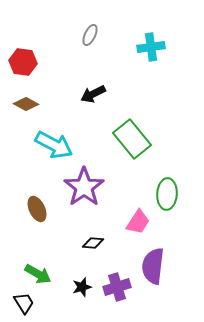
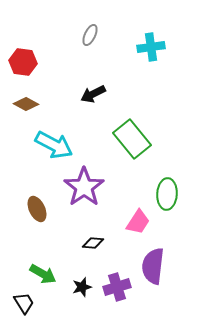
green arrow: moved 5 px right
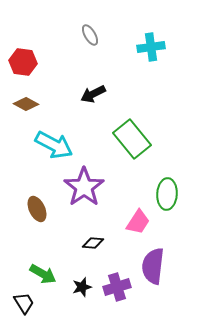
gray ellipse: rotated 55 degrees counterclockwise
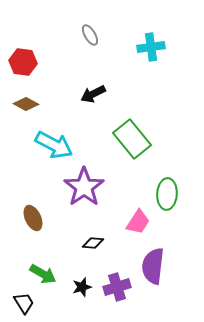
brown ellipse: moved 4 px left, 9 px down
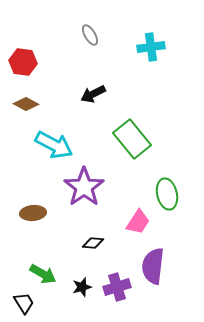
green ellipse: rotated 16 degrees counterclockwise
brown ellipse: moved 5 px up; rotated 70 degrees counterclockwise
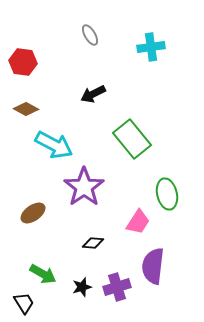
brown diamond: moved 5 px down
brown ellipse: rotated 30 degrees counterclockwise
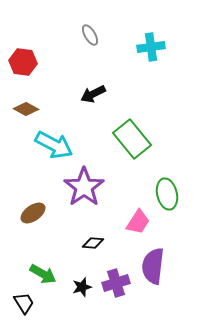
purple cross: moved 1 px left, 4 px up
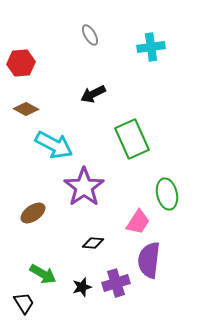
red hexagon: moved 2 px left, 1 px down; rotated 12 degrees counterclockwise
green rectangle: rotated 15 degrees clockwise
purple semicircle: moved 4 px left, 6 px up
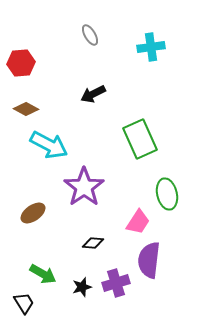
green rectangle: moved 8 px right
cyan arrow: moved 5 px left
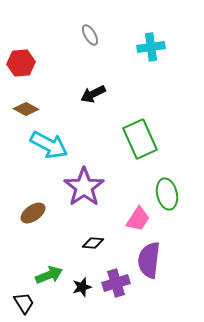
pink trapezoid: moved 3 px up
green arrow: moved 6 px right, 1 px down; rotated 52 degrees counterclockwise
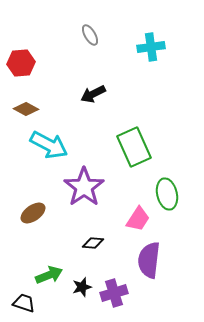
green rectangle: moved 6 px left, 8 px down
purple cross: moved 2 px left, 10 px down
black trapezoid: rotated 40 degrees counterclockwise
